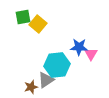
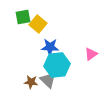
blue star: moved 29 px left
pink triangle: rotated 24 degrees clockwise
gray triangle: moved 2 px right; rotated 42 degrees counterclockwise
brown star: moved 5 px up; rotated 24 degrees clockwise
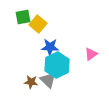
cyan hexagon: rotated 20 degrees counterclockwise
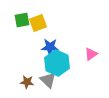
green square: moved 1 px left, 3 px down
yellow square: moved 1 px up; rotated 30 degrees clockwise
cyan hexagon: moved 2 px up; rotated 10 degrees counterclockwise
brown star: moved 4 px left
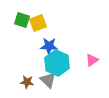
green square: rotated 28 degrees clockwise
blue star: moved 1 px left, 1 px up
pink triangle: moved 1 px right, 6 px down
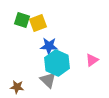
brown star: moved 10 px left, 5 px down
